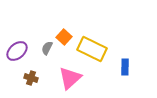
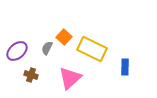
brown cross: moved 3 px up
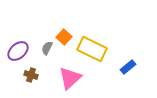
purple ellipse: moved 1 px right
blue rectangle: moved 3 px right; rotated 49 degrees clockwise
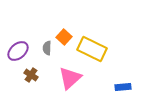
gray semicircle: rotated 24 degrees counterclockwise
blue rectangle: moved 5 px left, 20 px down; rotated 35 degrees clockwise
brown cross: rotated 16 degrees clockwise
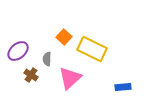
gray semicircle: moved 11 px down
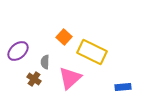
yellow rectangle: moved 3 px down
gray semicircle: moved 2 px left, 3 px down
brown cross: moved 3 px right, 4 px down
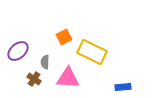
orange square: rotated 21 degrees clockwise
pink triangle: moved 2 px left; rotated 45 degrees clockwise
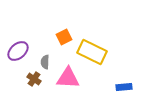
blue rectangle: moved 1 px right
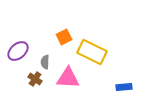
brown cross: moved 1 px right
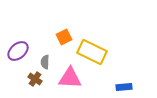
pink triangle: moved 2 px right
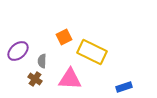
gray semicircle: moved 3 px left, 1 px up
pink triangle: moved 1 px down
blue rectangle: rotated 14 degrees counterclockwise
